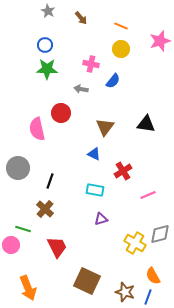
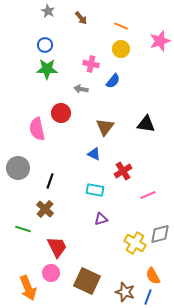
pink circle: moved 40 px right, 28 px down
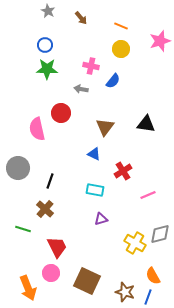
pink cross: moved 2 px down
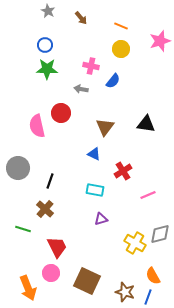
pink semicircle: moved 3 px up
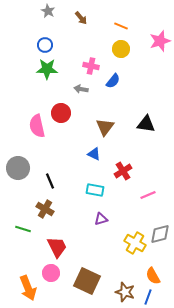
black line: rotated 42 degrees counterclockwise
brown cross: rotated 12 degrees counterclockwise
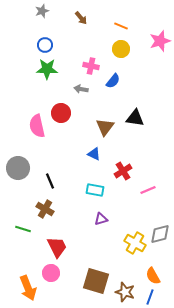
gray star: moved 6 px left; rotated 24 degrees clockwise
black triangle: moved 11 px left, 6 px up
pink line: moved 5 px up
brown square: moved 9 px right; rotated 8 degrees counterclockwise
blue line: moved 2 px right
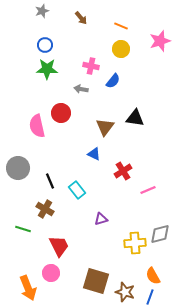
cyan rectangle: moved 18 px left; rotated 42 degrees clockwise
yellow cross: rotated 35 degrees counterclockwise
red trapezoid: moved 2 px right, 1 px up
